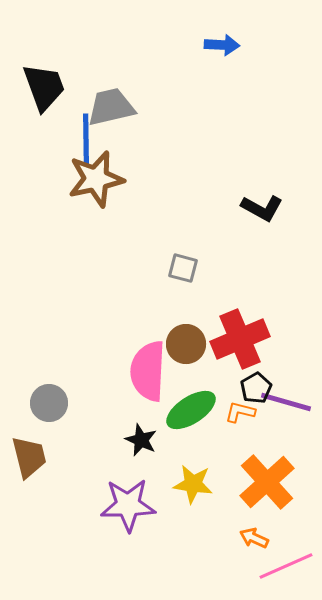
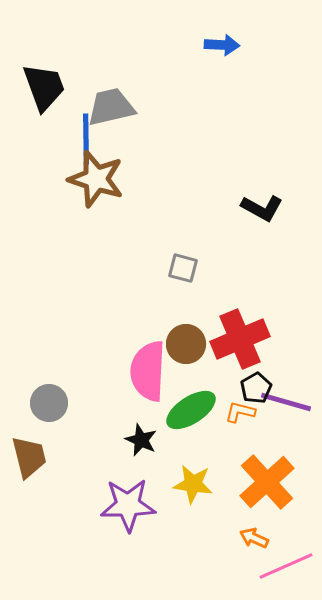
brown star: rotated 30 degrees clockwise
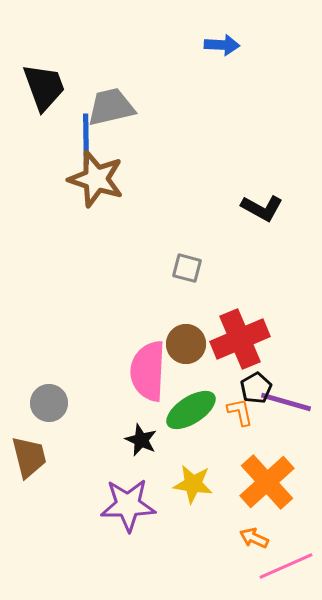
gray square: moved 4 px right
orange L-shape: rotated 64 degrees clockwise
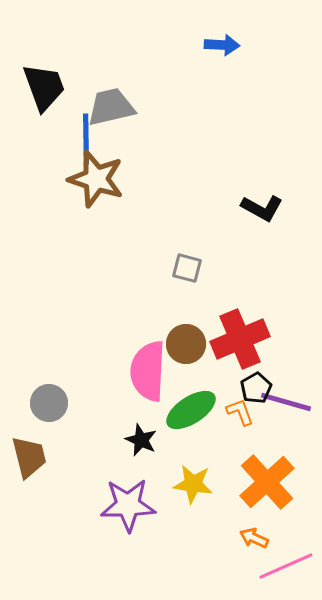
orange L-shape: rotated 8 degrees counterclockwise
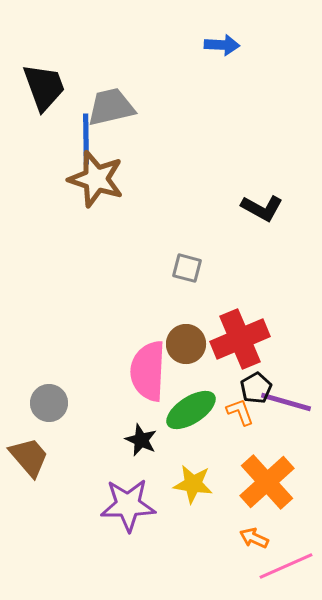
brown trapezoid: rotated 27 degrees counterclockwise
